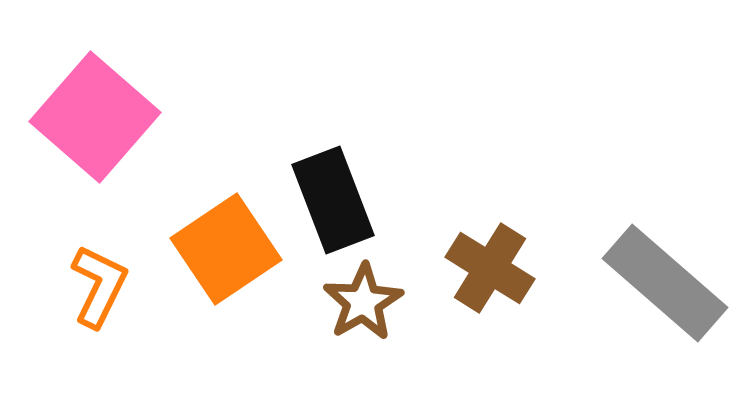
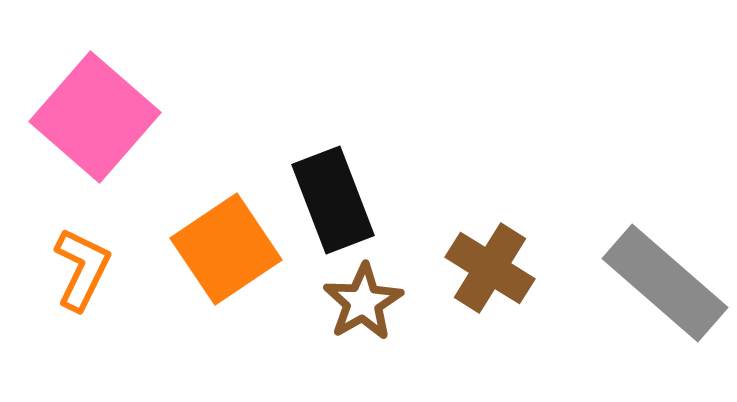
orange L-shape: moved 17 px left, 17 px up
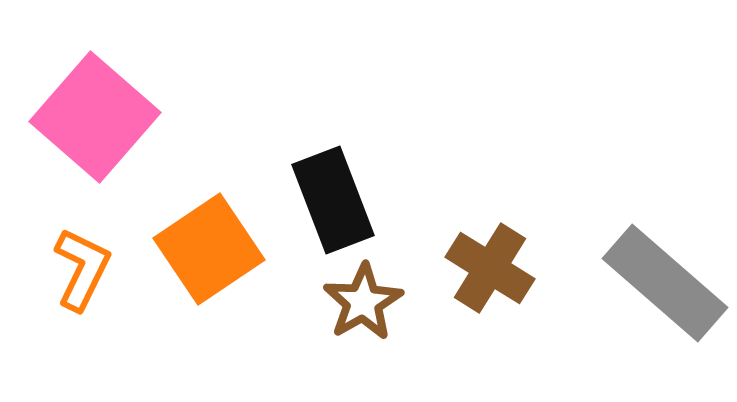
orange square: moved 17 px left
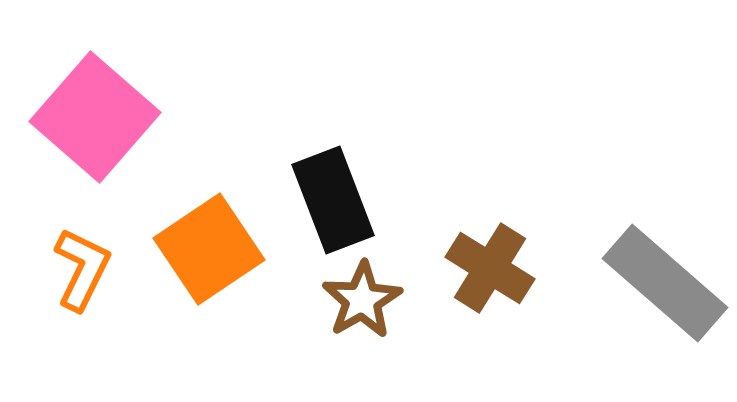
brown star: moved 1 px left, 2 px up
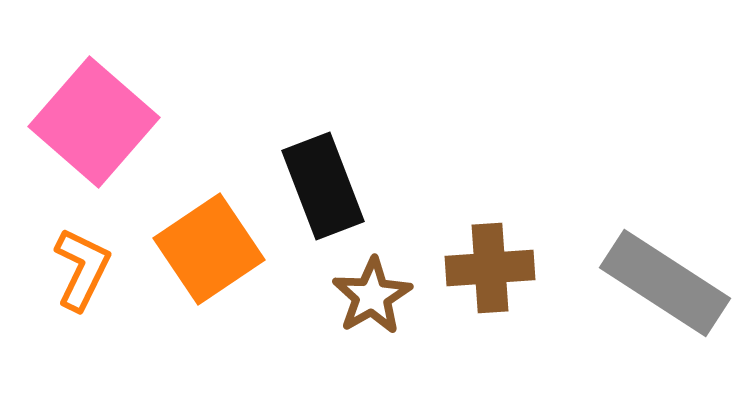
pink square: moved 1 px left, 5 px down
black rectangle: moved 10 px left, 14 px up
brown cross: rotated 36 degrees counterclockwise
gray rectangle: rotated 8 degrees counterclockwise
brown star: moved 10 px right, 4 px up
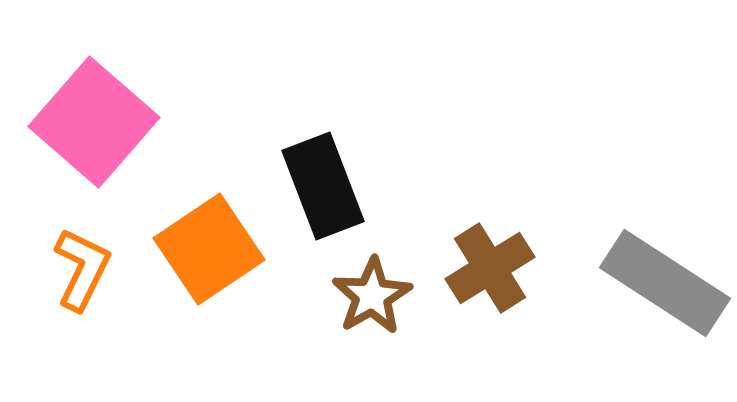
brown cross: rotated 28 degrees counterclockwise
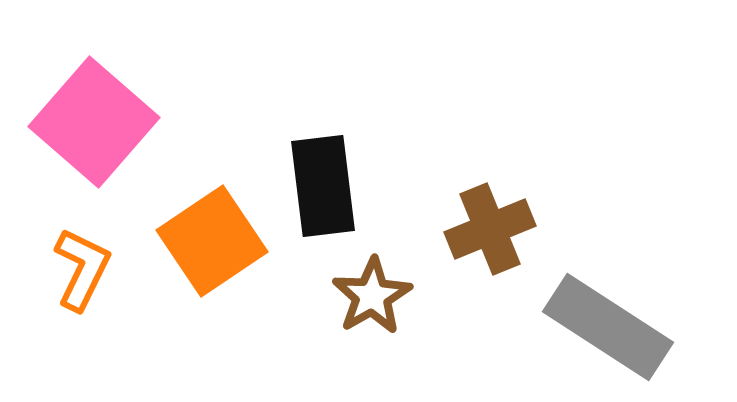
black rectangle: rotated 14 degrees clockwise
orange square: moved 3 px right, 8 px up
brown cross: moved 39 px up; rotated 10 degrees clockwise
gray rectangle: moved 57 px left, 44 px down
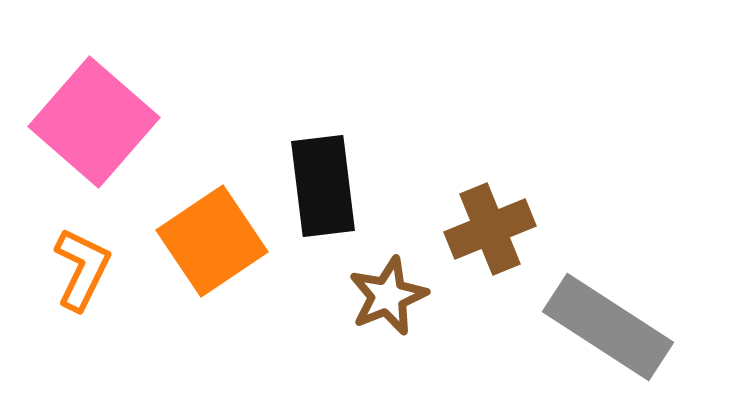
brown star: moved 16 px right; rotated 8 degrees clockwise
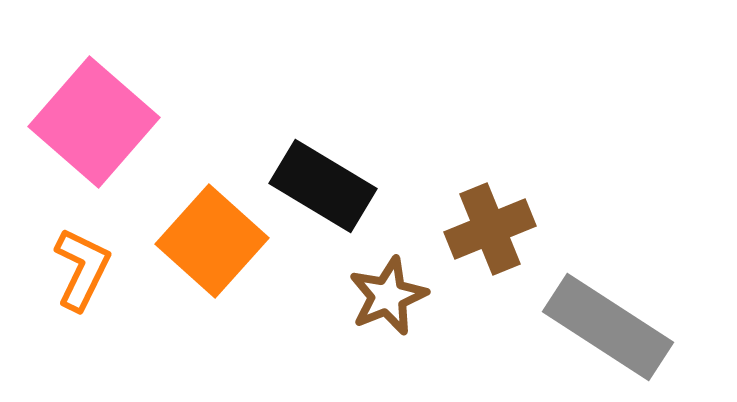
black rectangle: rotated 52 degrees counterclockwise
orange square: rotated 14 degrees counterclockwise
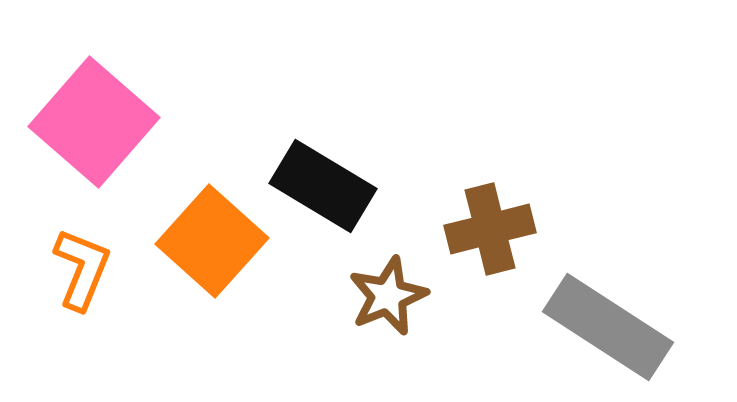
brown cross: rotated 8 degrees clockwise
orange L-shape: rotated 4 degrees counterclockwise
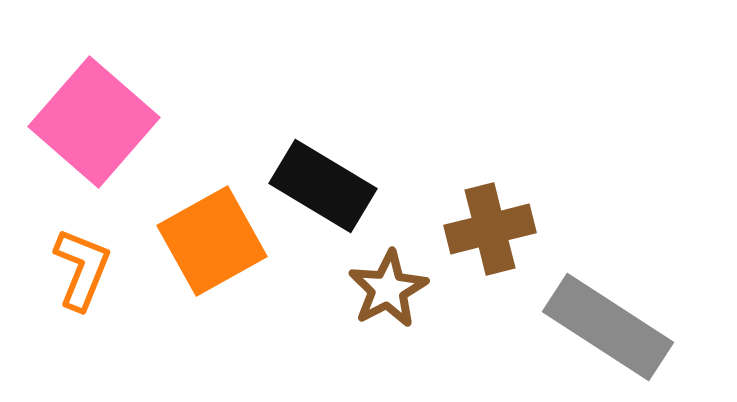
orange square: rotated 19 degrees clockwise
brown star: moved 7 px up; rotated 6 degrees counterclockwise
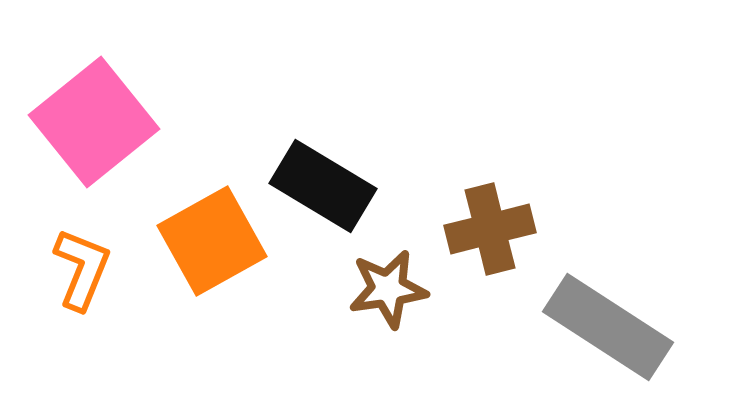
pink square: rotated 10 degrees clockwise
brown star: rotated 20 degrees clockwise
